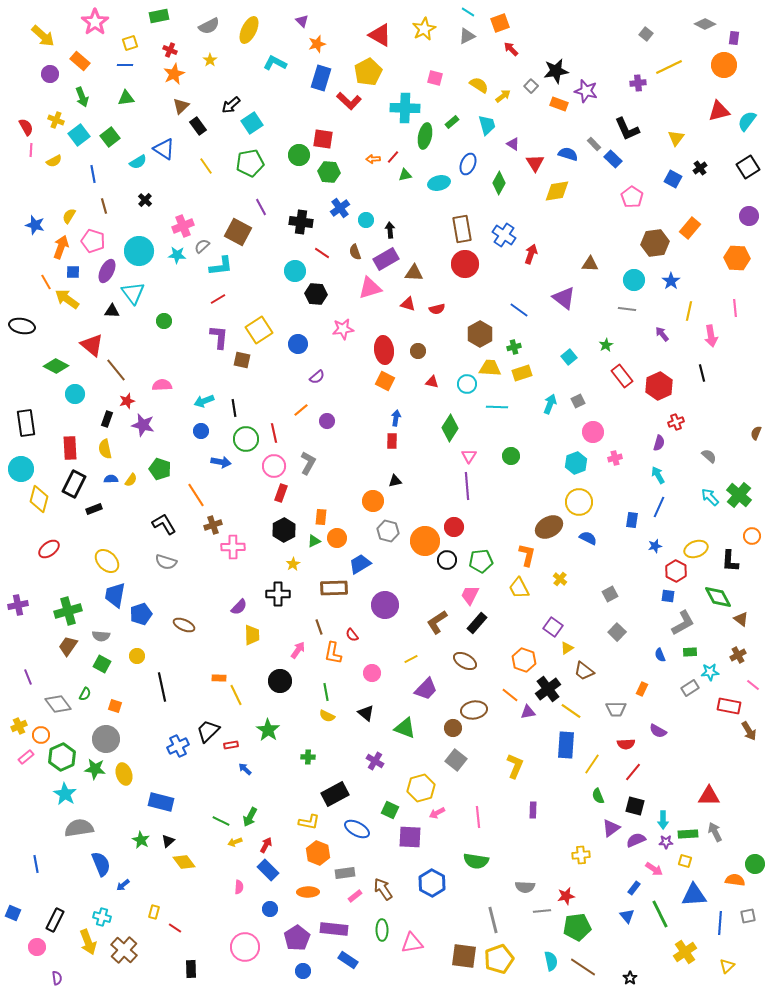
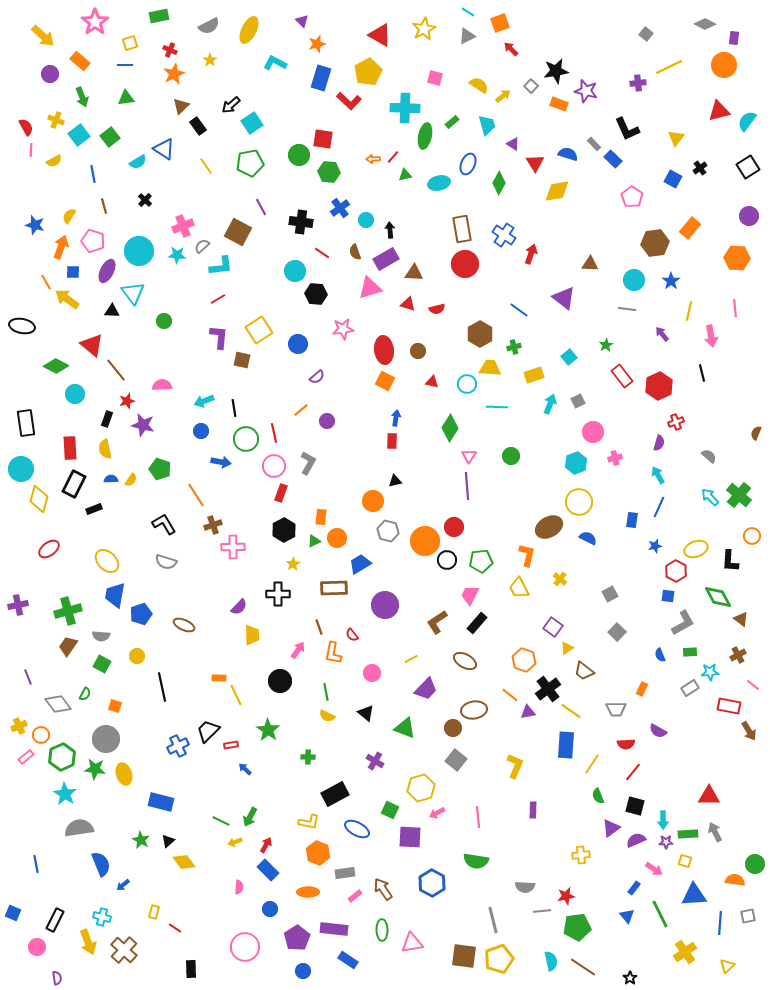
yellow rectangle at (522, 373): moved 12 px right, 2 px down
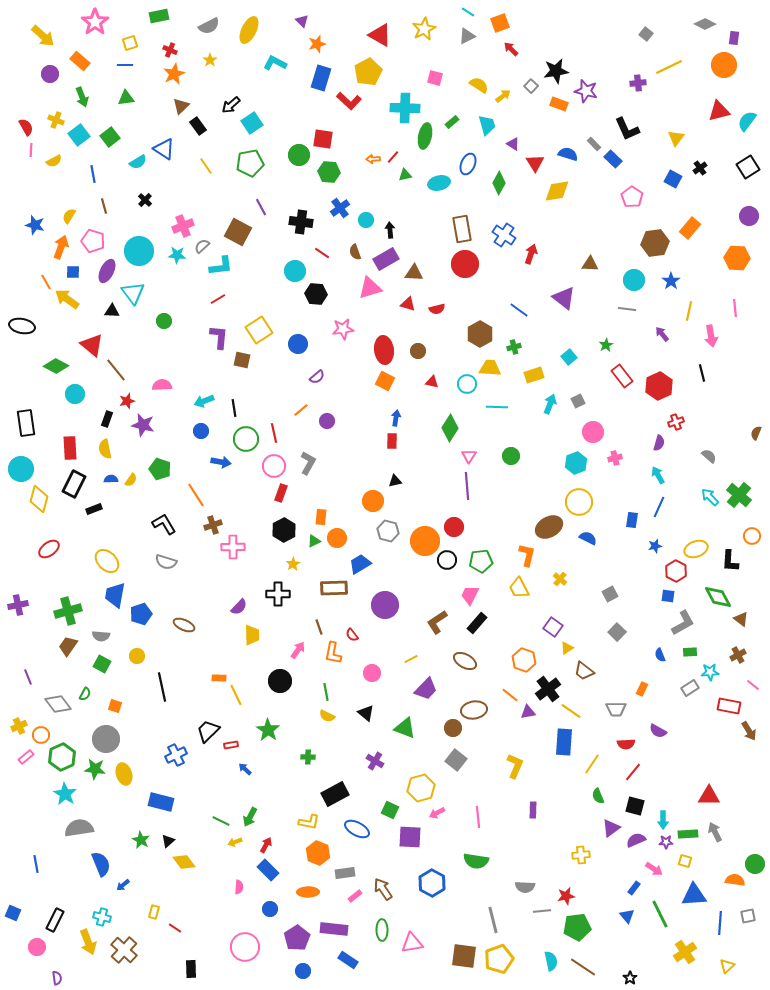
blue rectangle at (566, 745): moved 2 px left, 3 px up
blue cross at (178, 746): moved 2 px left, 9 px down
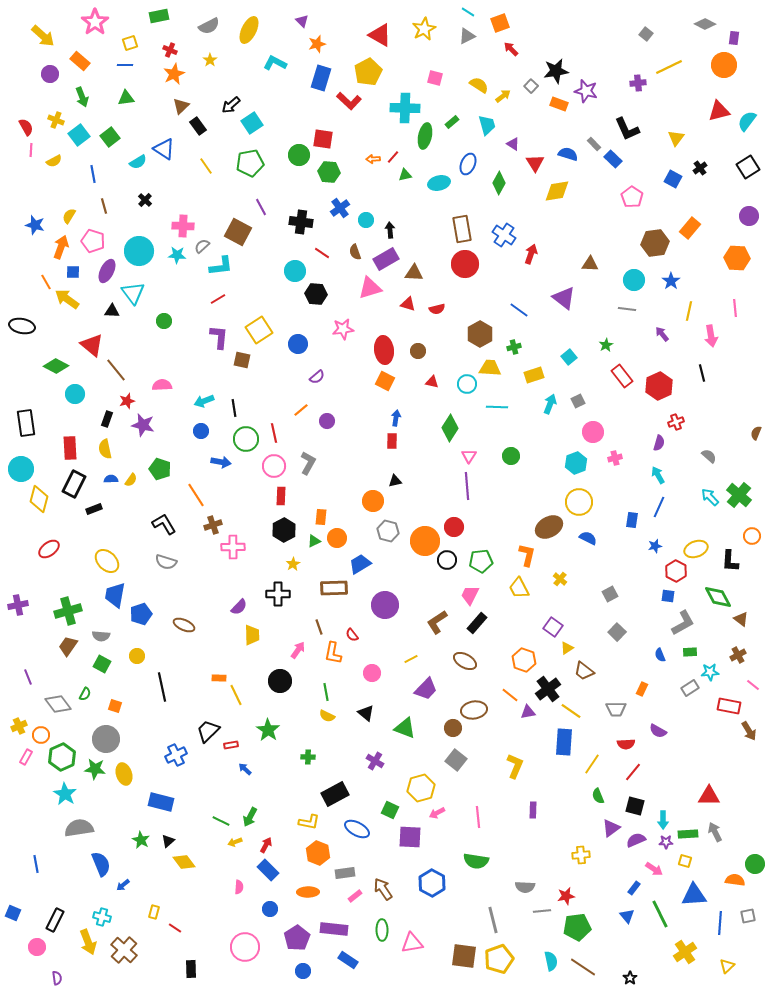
pink cross at (183, 226): rotated 25 degrees clockwise
red rectangle at (281, 493): moved 3 px down; rotated 18 degrees counterclockwise
pink rectangle at (26, 757): rotated 21 degrees counterclockwise
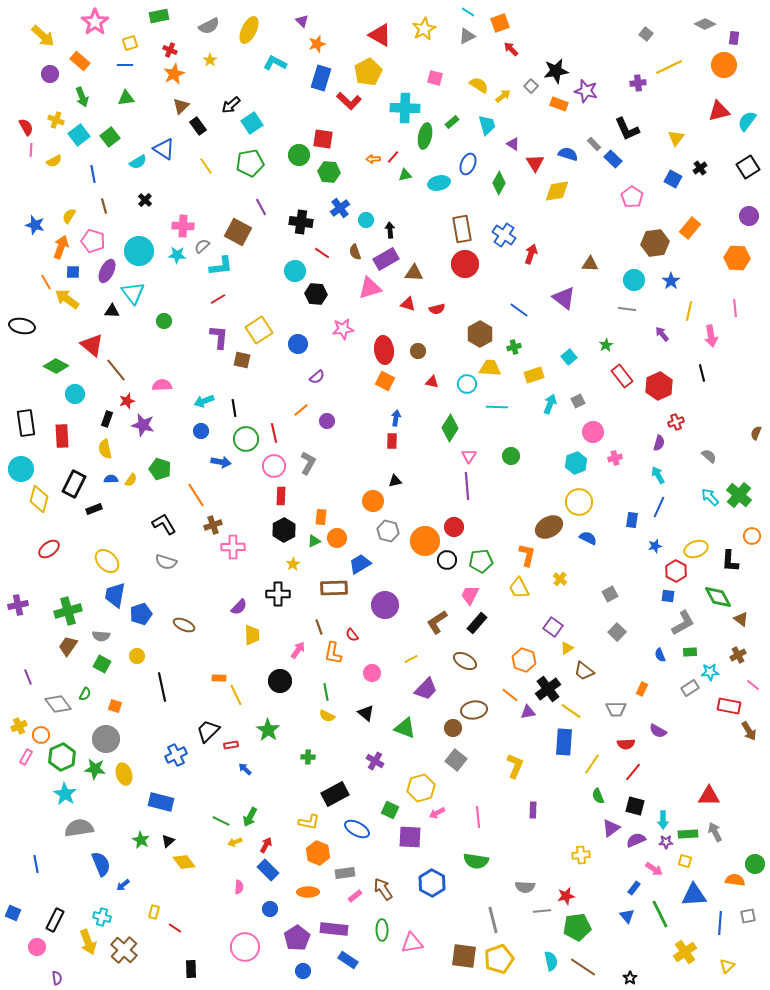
red rectangle at (70, 448): moved 8 px left, 12 px up
